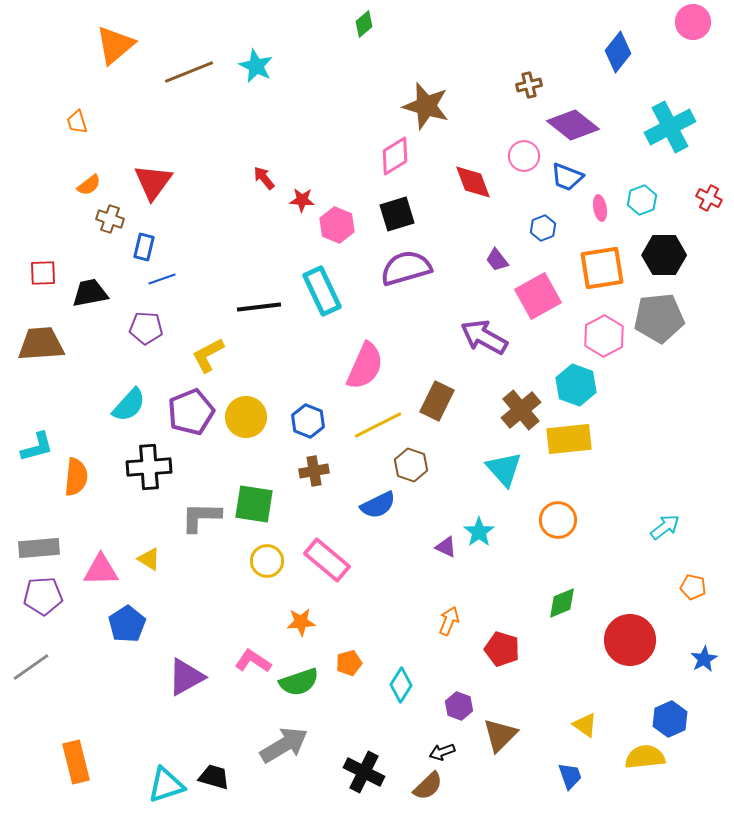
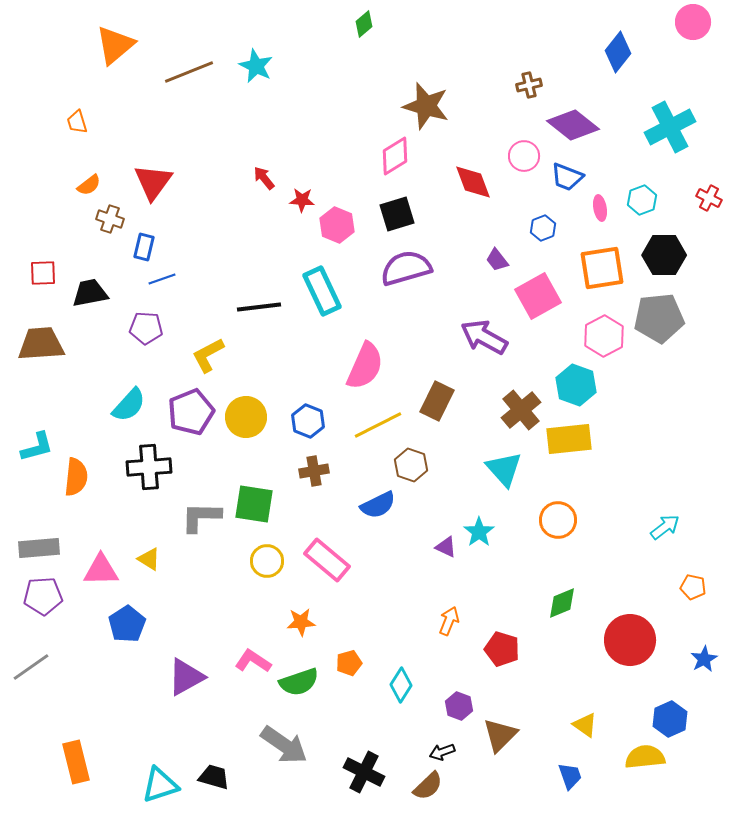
gray arrow at (284, 745): rotated 66 degrees clockwise
cyan triangle at (166, 785): moved 6 px left
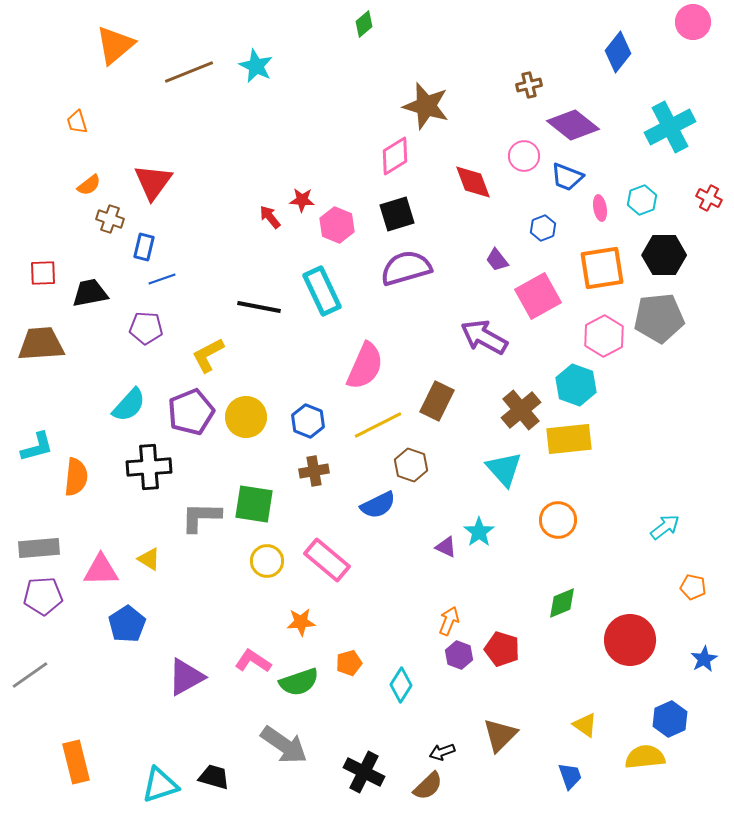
red arrow at (264, 178): moved 6 px right, 39 px down
black line at (259, 307): rotated 18 degrees clockwise
gray line at (31, 667): moved 1 px left, 8 px down
purple hexagon at (459, 706): moved 51 px up
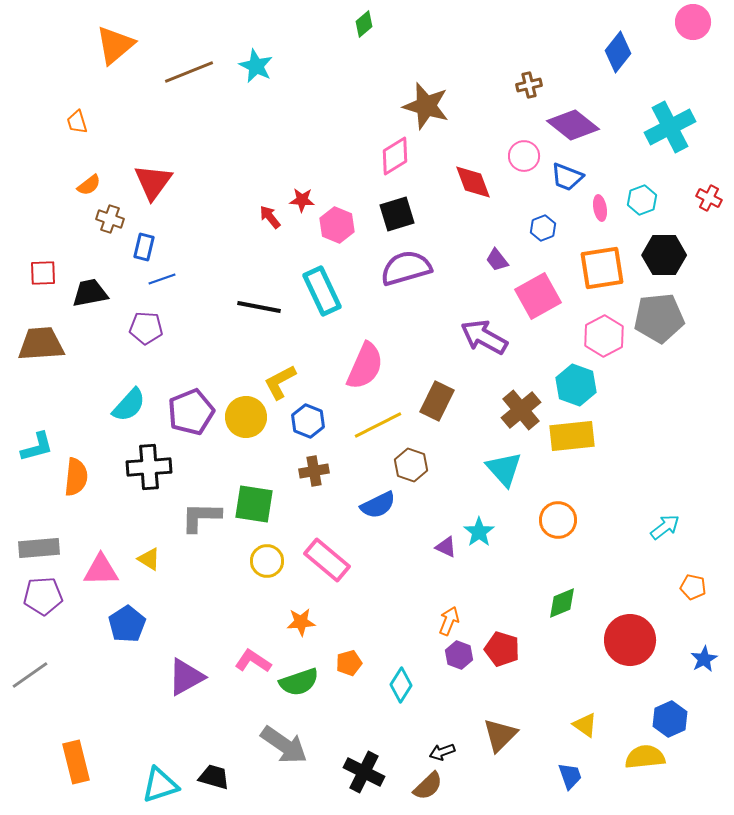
yellow L-shape at (208, 355): moved 72 px right, 27 px down
yellow rectangle at (569, 439): moved 3 px right, 3 px up
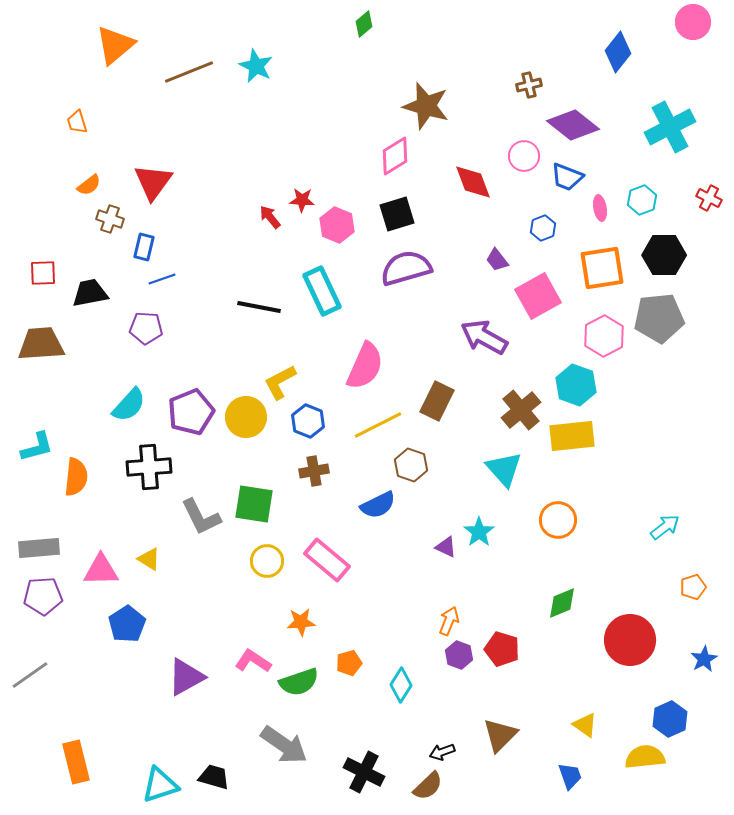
gray L-shape at (201, 517): rotated 117 degrees counterclockwise
orange pentagon at (693, 587): rotated 30 degrees counterclockwise
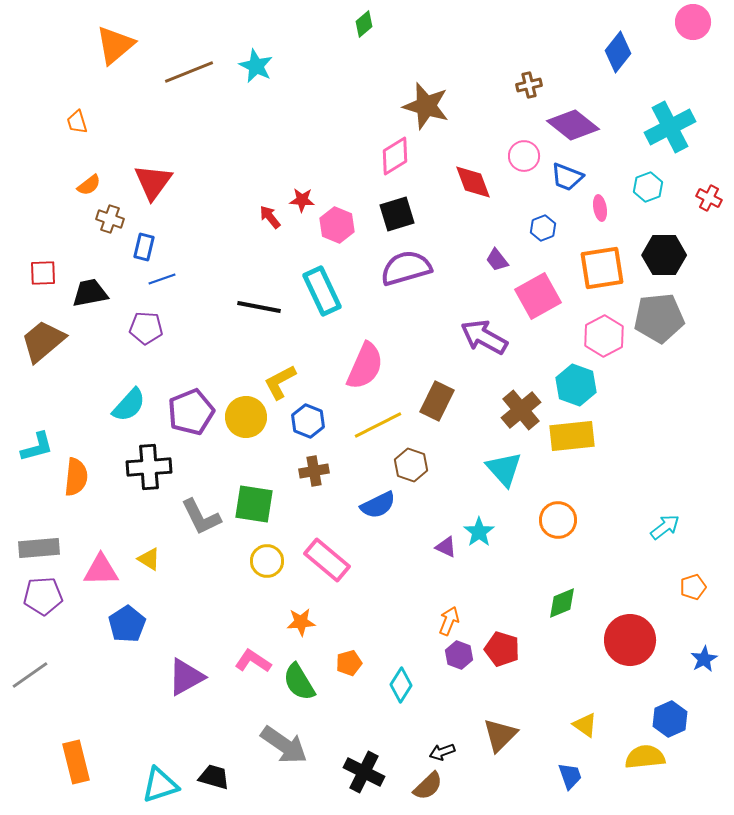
cyan hexagon at (642, 200): moved 6 px right, 13 px up
brown trapezoid at (41, 344): moved 2 px right, 3 px up; rotated 36 degrees counterclockwise
green semicircle at (299, 682): rotated 78 degrees clockwise
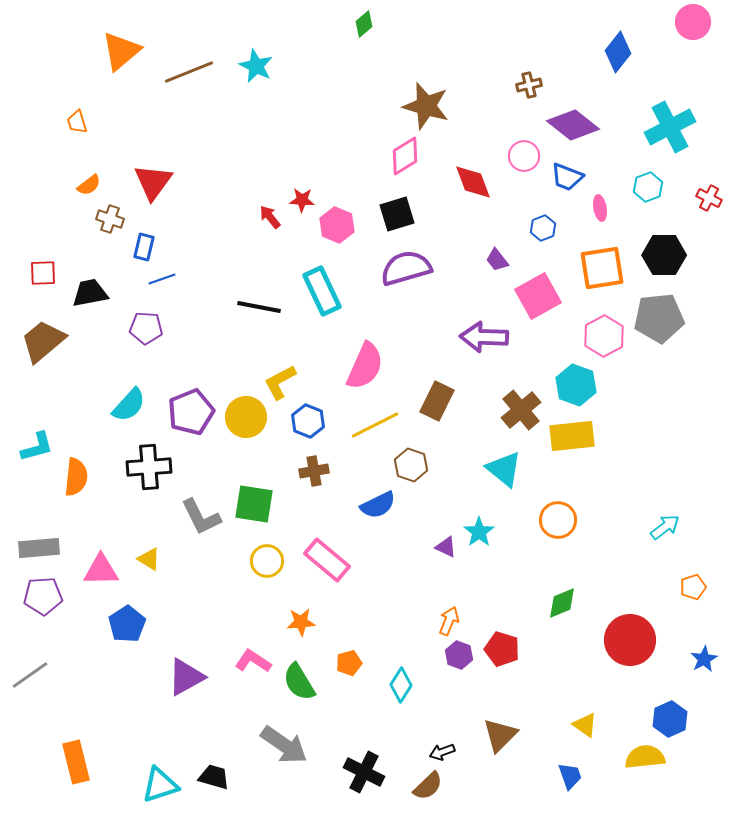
orange triangle at (115, 45): moved 6 px right, 6 px down
pink diamond at (395, 156): moved 10 px right
purple arrow at (484, 337): rotated 27 degrees counterclockwise
yellow line at (378, 425): moved 3 px left
cyan triangle at (504, 469): rotated 9 degrees counterclockwise
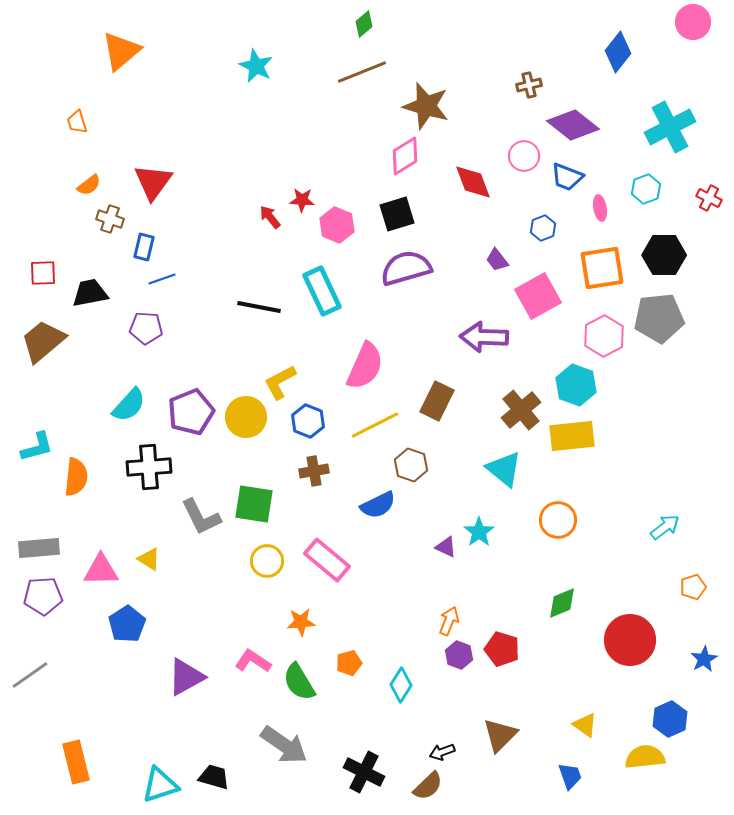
brown line at (189, 72): moved 173 px right
cyan hexagon at (648, 187): moved 2 px left, 2 px down
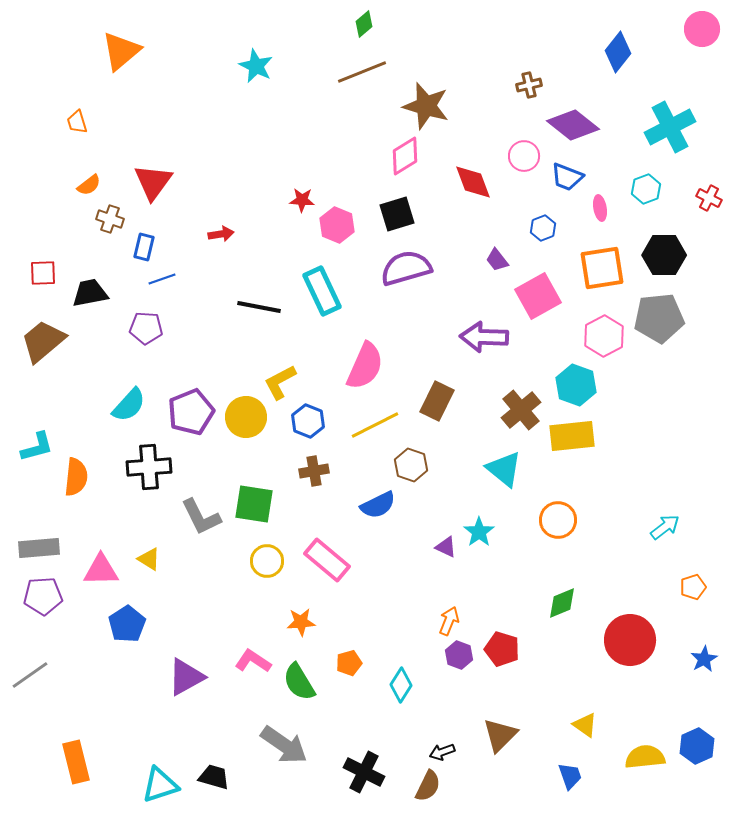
pink circle at (693, 22): moved 9 px right, 7 px down
red arrow at (270, 217): moved 49 px left, 17 px down; rotated 120 degrees clockwise
blue hexagon at (670, 719): moved 27 px right, 27 px down
brown semicircle at (428, 786): rotated 20 degrees counterclockwise
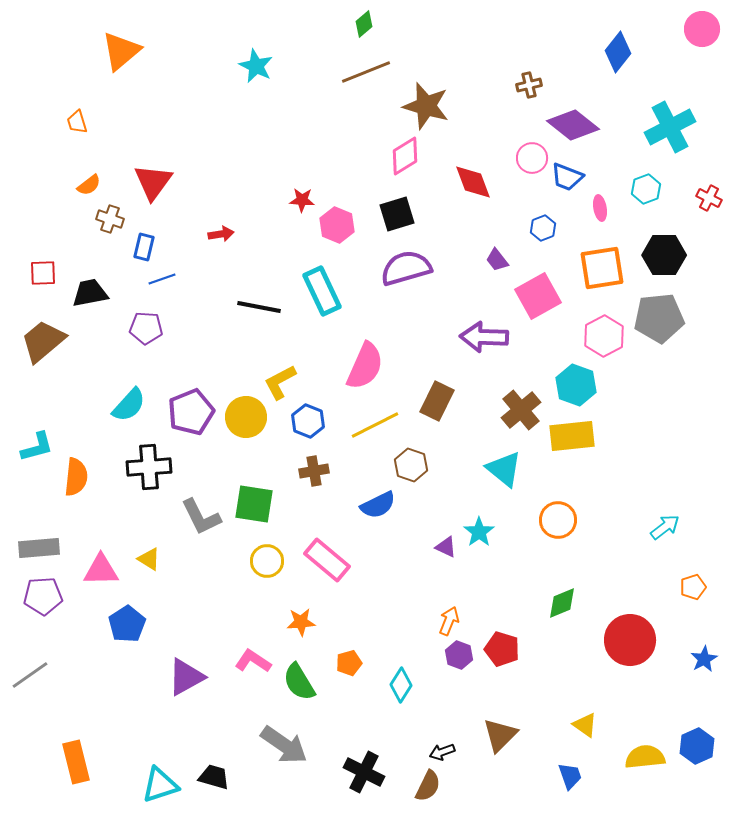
brown line at (362, 72): moved 4 px right
pink circle at (524, 156): moved 8 px right, 2 px down
